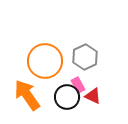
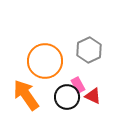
gray hexagon: moved 4 px right, 7 px up
orange arrow: moved 1 px left
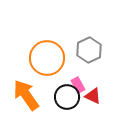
orange circle: moved 2 px right, 3 px up
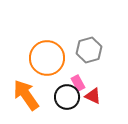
gray hexagon: rotated 10 degrees clockwise
pink rectangle: moved 2 px up
